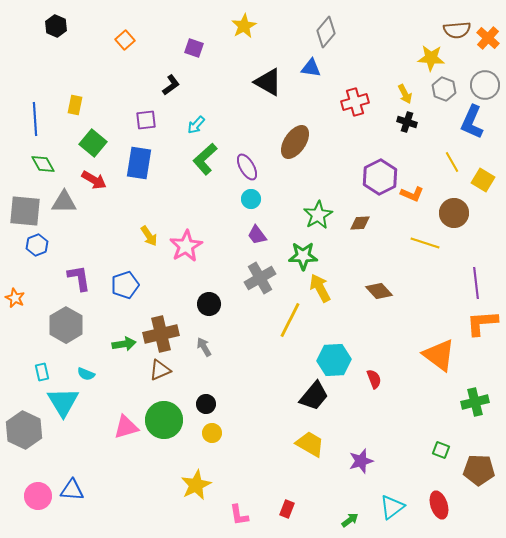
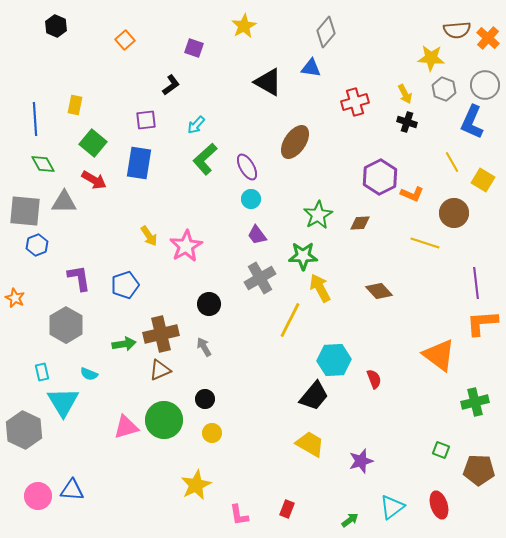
cyan semicircle at (86, 374): moved 3 px right
black circle at (206, 404): moved 1 px left, 5 px up
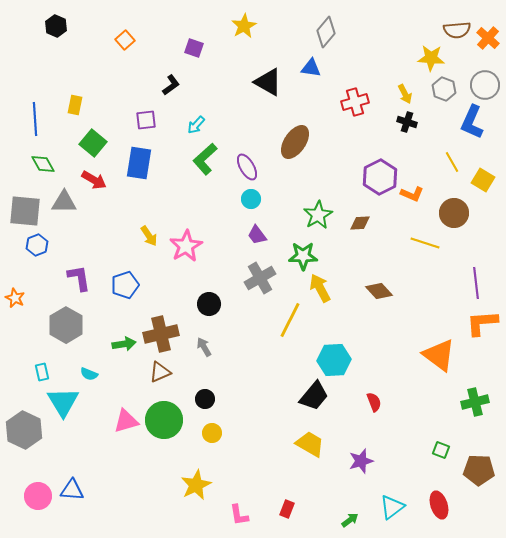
brown triangle at (160, 370): moved 2 px down
red semicircle at (374, 379): moved 23 px down
pink triangle at (126, 427): moved 6 px up
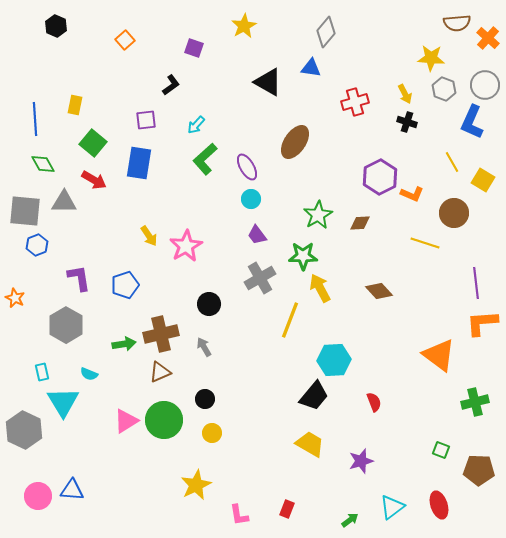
brown semicircle at (457, 30): moved 7 px up
yellow line at (290, 320): rotated 6 degrees counterclockwise
pink triangle at (126, 421): rotated 16 degrees counterclockwise
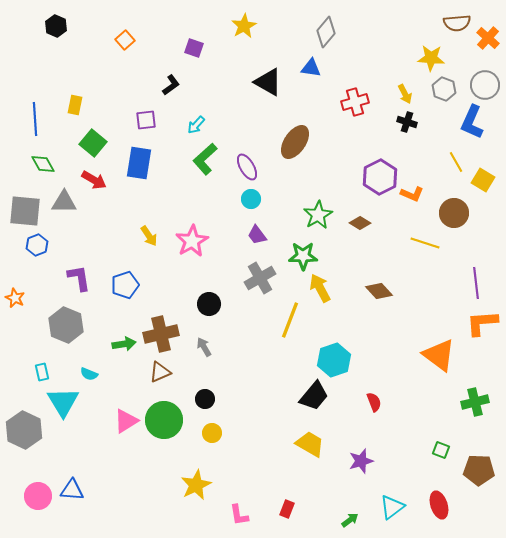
yellow line at (452, 162): moved 4 px right
brown diamond at (360, 223): rotated 35 degrees clockwise
pink star at (186, 246): moved 6 px right, 5 px up
gray hexagon at (66, 325): rotated 8 degrees counterclockwise
cyan hexagon at (334, 360): rotated 16 degrees counterclockwise
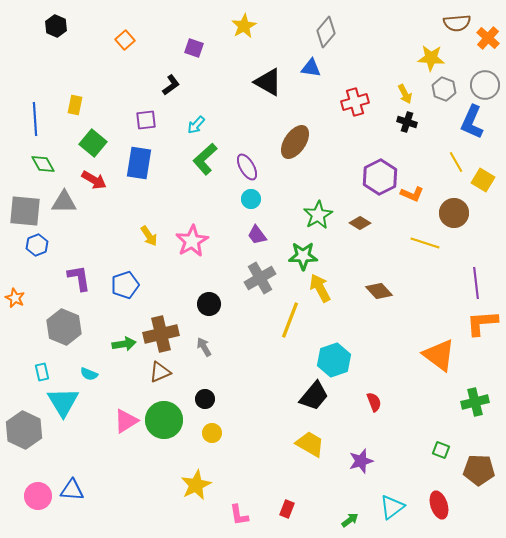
gray hexagon at (66, 325): moved 2 px left, 2 px down
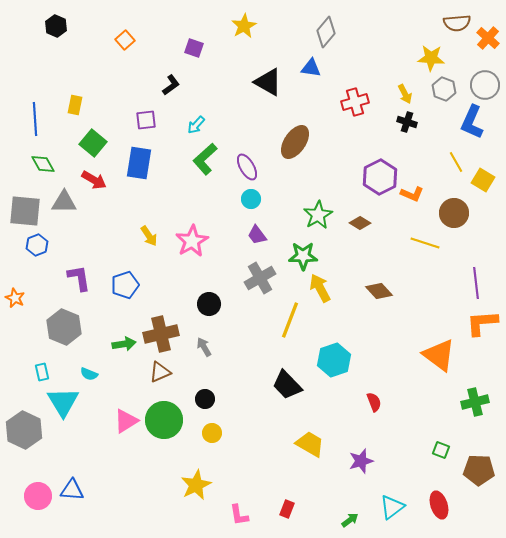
black trapezoid at (314, 396): moved 27 px left, 11 px up; rotated 96 degrees clockwise
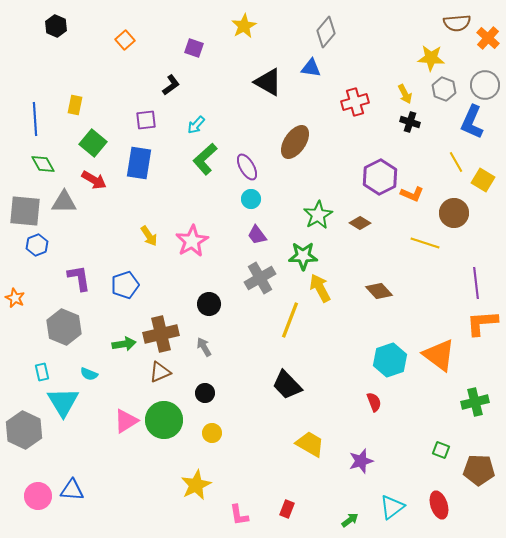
black cross at (407, 122): moved 3 px right
cyan hexagon at (334, 360): moved 56 px right
black circle at (205, 399): moved 6 px up
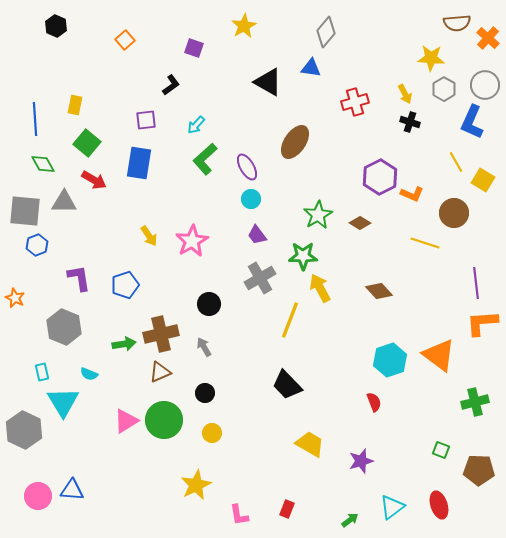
gray hexagon at (444, 89): rotated 10 degrees clockwise
green square at (93, 143): moved 6 px left
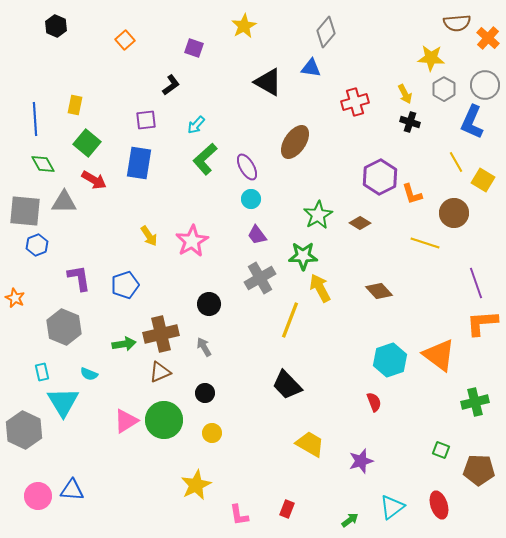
orange L-shape at (412, 194): rotated 50 degrees clockwise
purple line at (476, 283): rotated 12 degrees counterclockwise
